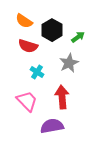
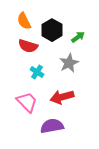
orange semicircle: rotated 30 degrees clockwise
red arrow: rotated 100 degrees counterclockwise
pink trapezoid: moved 1 px down
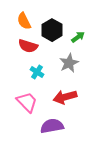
red arrow: moved 3 px right
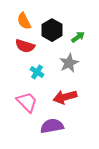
red semicircle: moved 3 px left
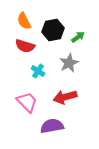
black hexagon: moved 1 px right; rotated 20 degrees clockwise
cyan cross: moved 1 px right, 1 px up
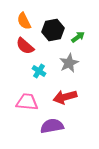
red semicircle: rotated 24 degrees clockwise
cyan cross: moved 1 px right
pink trapezoid: rotated 40 degrees counterclockwise
